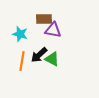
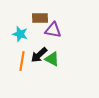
brown rectangle: moved 4 px left, 1 px up
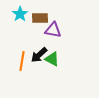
cyan star: moved 20 px up; rotated 21 degrees clockwise
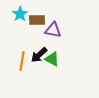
brown rectangle: moved 3 px left, 2 px down
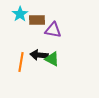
black arrow: rotated 48 degrees clockwise
orange line: moved 1 px left, 1 px down
